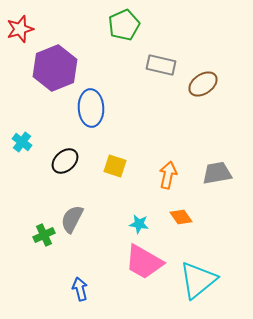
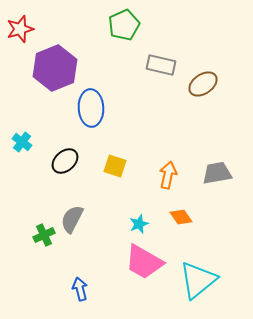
cyan star: rotated 30 degrees counterclockwise
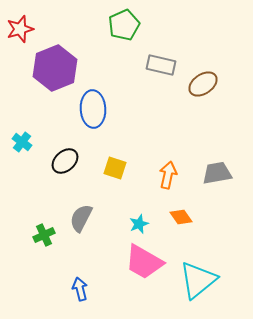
blue ellipse: moved 2 px right, 1 px down
yellow square: moved 2 px down
gray semicircle: moved 9 px right, 1 px up
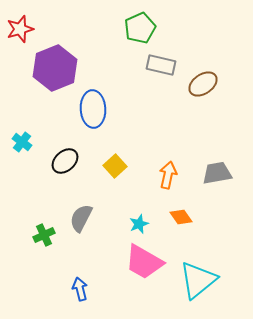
green pentagon: moved 16 px right, 3 px down
yellow square: moved 2 px up; rotated 30 degrees clockwise
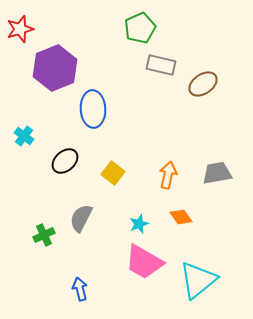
cyan cross: moved 2 px right, 6 px up
yellow square: moved 2 px left, 7 px down; rotated 10 degrees counterclockwise
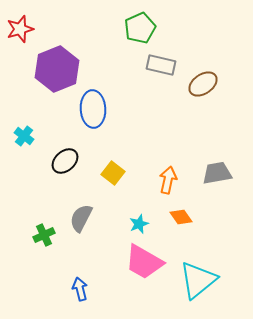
purple hexagon: moved 2 px right, 1 px down
orange arrow: moved 5 px down
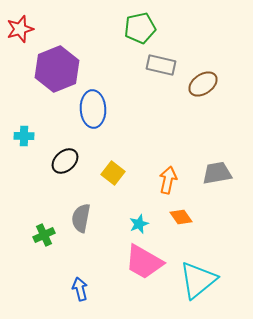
green pentagon: rotated 12 degrees clockwise
cyan cross: rotated 36 degrees counterclockwise
gray semicircle: rotated 16 degrees counterclockwise
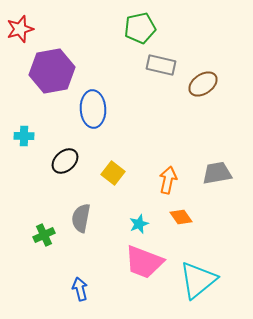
purple hexagon: moved 5 px left, 2 px down; rotated 12 degrees clockwise
pink trapezoid: rotated 9 degrees counterclockwise
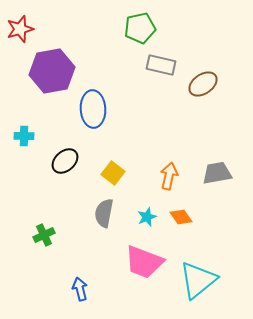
orange arrow: moved 1 px right, 4 px up
gray semicircle: moved 23 px right, 5 px up
cyan star: moved 8 px right, 7 px up
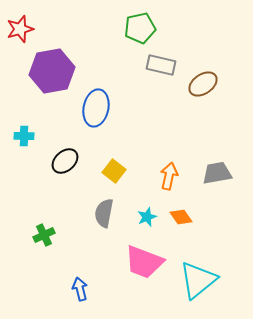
blue ellipse: moved 3 px right, 1 px up; rotated 15 degrees clockwise
yellow square: moved 1 px right, 2 px up
